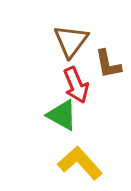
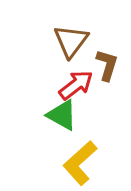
brown L-shape: moved 1 px left, 1 px down; rotated 152 degrees counterclockwise
red arrow: rotated 105 degrees counterclockwise
yellow L-shape: rotated 90 degrees counterclockwise
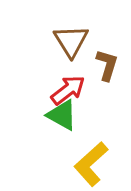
brown triangle: rotated 9 degrees counterclockwise
red arrow: moved 8 px left, 5 px down
yellow L-shape: moved 11 px right, 1 px down
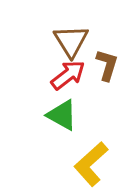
red arrow: moved 15 px up
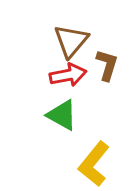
brown triangle: rotated 12 degrees clockwise
red arrow: rotated 27 degrees clockwise
yellow L-shape: moved 3 px right; rotated 9 degrees counterclockwise
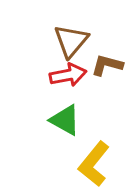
brown L-shape: rotated 92 degrees counterclockwise
green triangle: moved 3 px right, 5 px down
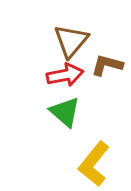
red arrow: moved 3 px left
green triangle: moved 8 px up; rotated 12 degrees clockwise
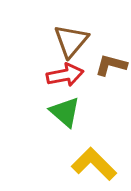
brown L-shape: moved 4 px right
yellow L-shape: rotated 96 degrees clockwise
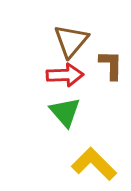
brown L-shape: rotated 76 degrees clockwise
red arrow: rotated 9 degrees clockwise
green triangle: rotated 8 degrees clockwise
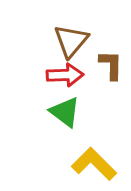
green triangle: rotated 12 degrees counterclockwise
